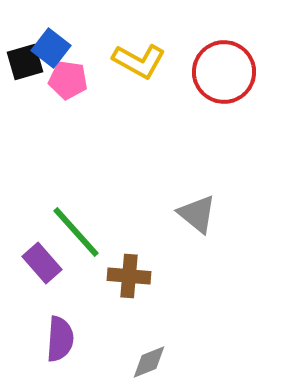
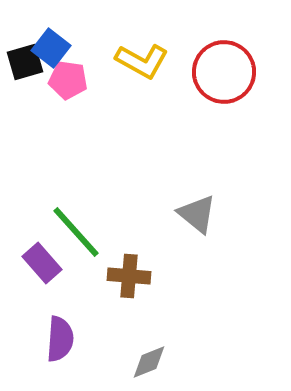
yellow L-shape: moved 3 px right
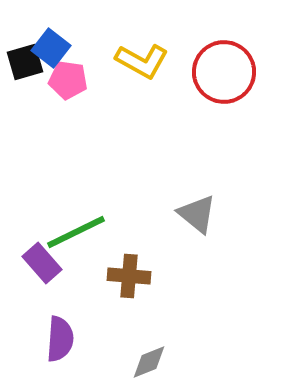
green line: rotated 74 degrees counterclockwise
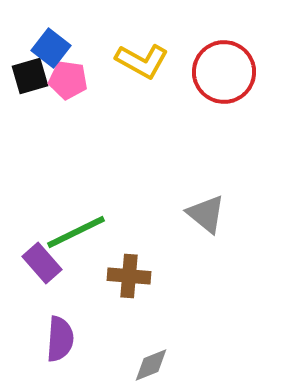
black square: moved 5 px right, 14 px down
gray triangle: moved 9 px right
gray diamond: moved 2 px right, 3 px down
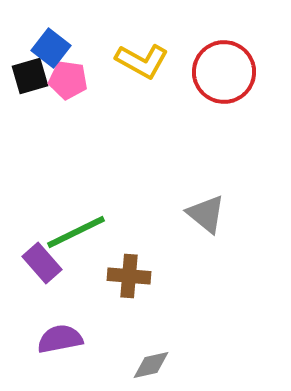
purple semicircle: rotated 105 degrees counterclockwise
gray diamond: rotated 9 degrees clockwise
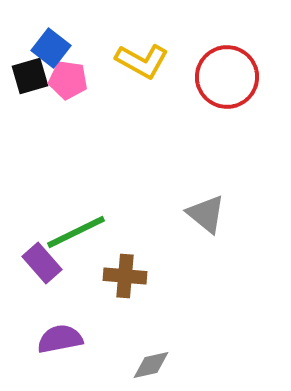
red circle: moved 3 px right, 5 px down
brown cross: moved 4 px left
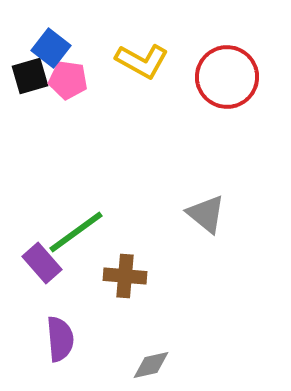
green line: rotated 10 degrees counterclockwise
purple semicircle: rotated 96 degrees clockwise
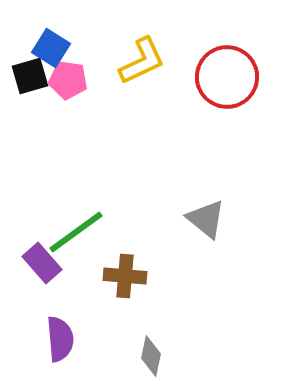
blue square: rotated 6 degrees counterclockwise
yellow L-shape: rotated 54 degrees counterclockwise
gray triangle: moved 5 px down
gray diamond: moved 9 px up; rotated 66 degrees counterclockwise
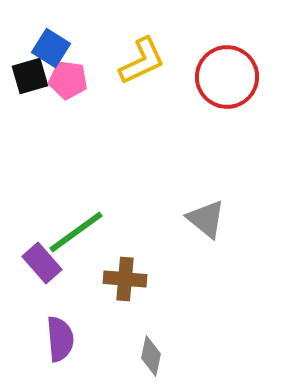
brown cross: moved 3 px down
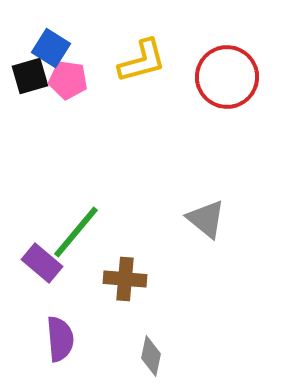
yellow L-shape: rotated 10 degrees clockwise
green line: rotated 14 degrees counterclockwise
purple rectangle: rotated 9 degrees counterclockwise
